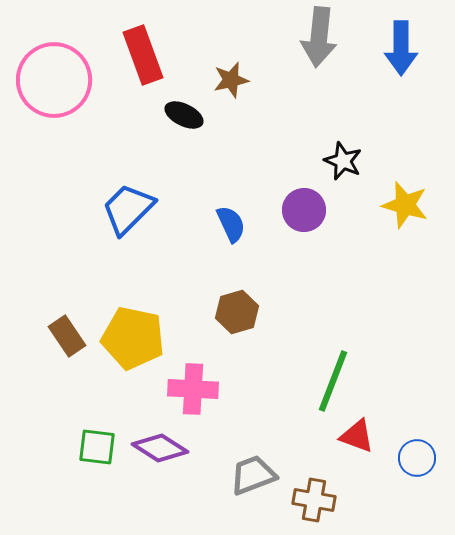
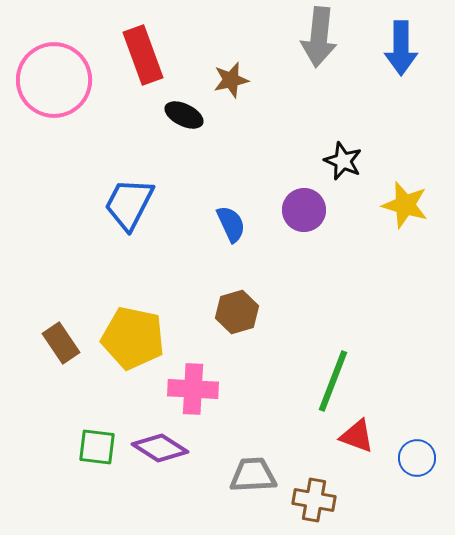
blue trapezoid: moved 1 px right, 5 px up; rotated 18 degrees counterclockwise
brown rectangle: moved 6 px left, 7 px down
gray trapezoid: rotated 18 degrees clockwise
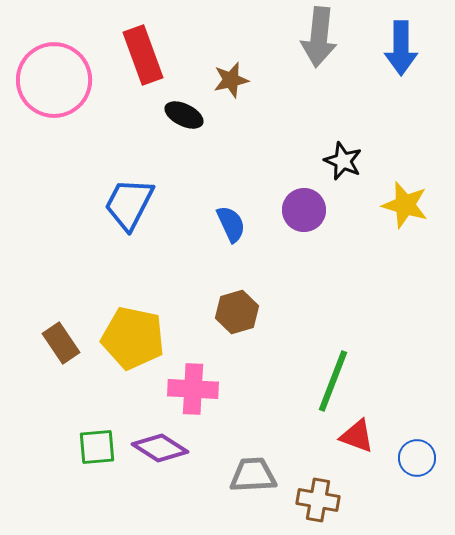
green square: rotated 12 degrees counterclockwise
brown cross: moved 4 px right
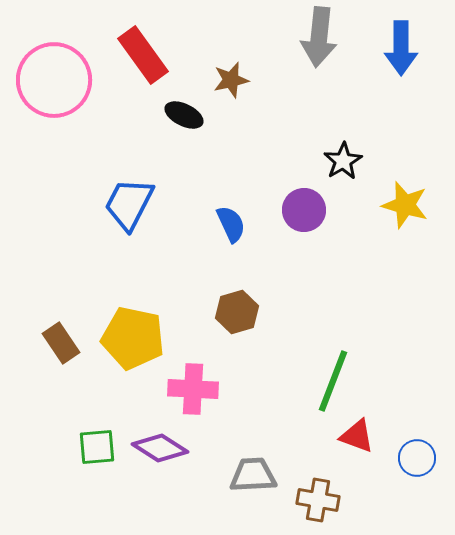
red rectangle: rotated 16 degrees counterclockwise
black star: rotated 18 degrees clockwise
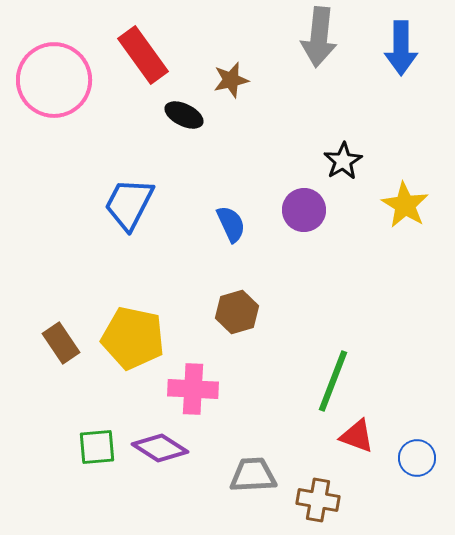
yellow star: rotated 15 degrees clockwise
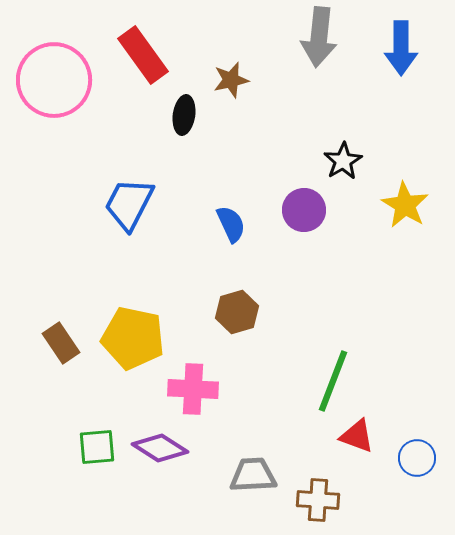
black ellipse: rotated 72 degrees clockwise
brown cross: rotated 6 degrees counterclockwise
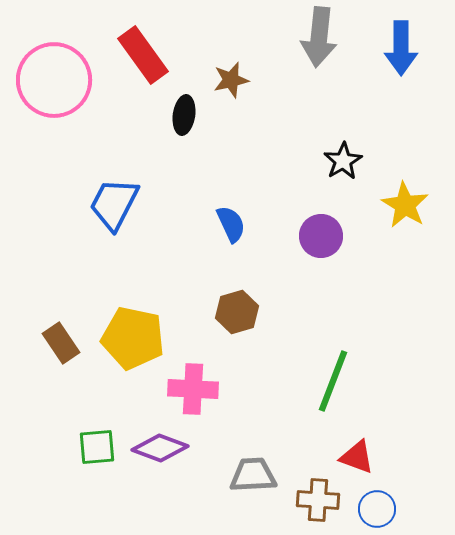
blue trapezoid: moved 15 px left
purple circle: moved 17 px right, 26 px down
red triangle: moved 21 px down
purple diamond: rotated 12 degrees counterclockwise
blue circle: moved 40 px left, 51 px down
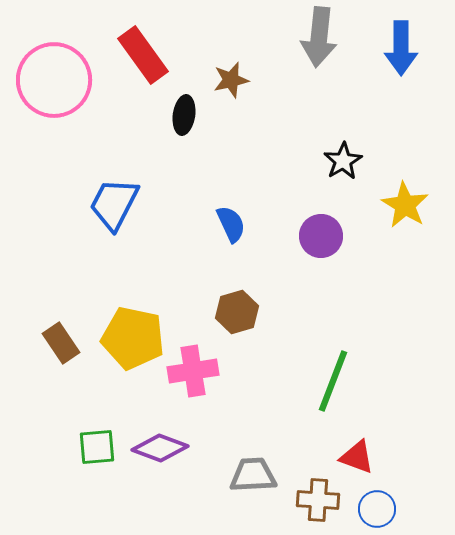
pink cross: moved 18 px up; rotated 12 degrees counterclockwise
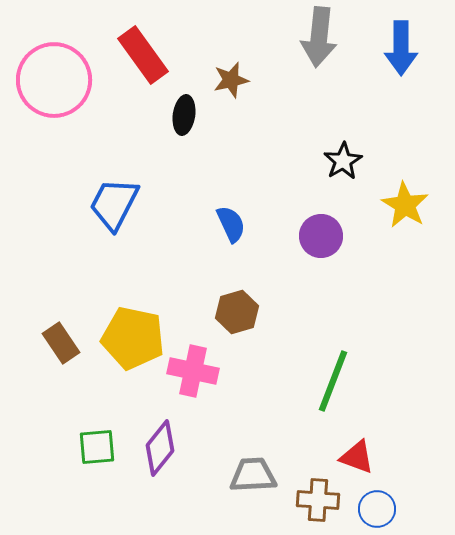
pink cross: rotated 21 degrees clockwise
purple diamond: rotated 72 degrees counterclockwise
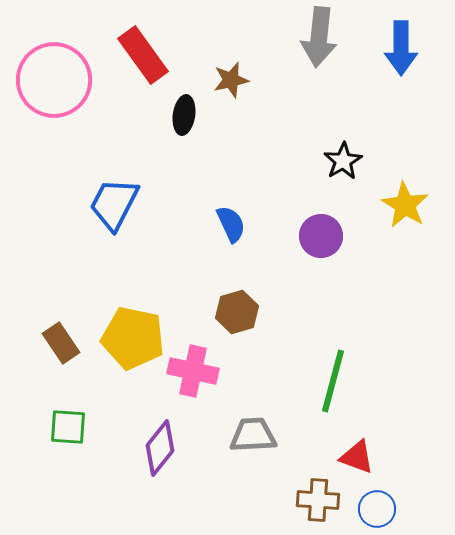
green line: rotated 6 degrees counterclockwise
green square: moved 29 px left, 20 px up; rotated 9 degrees clockwise
gray trapezoid: moved 40 px up
